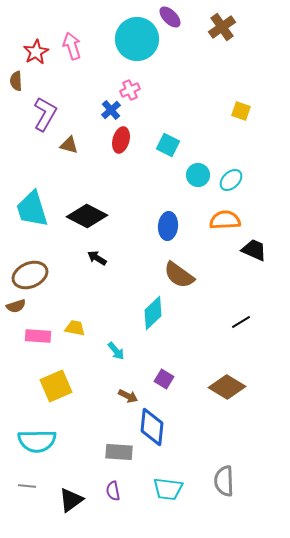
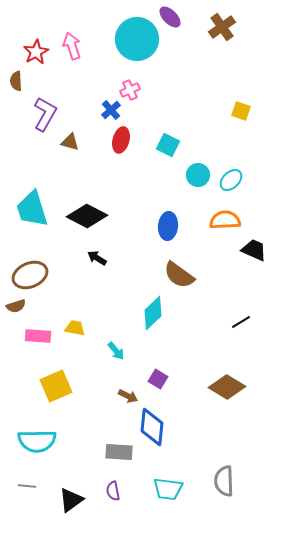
brown triangle at (69, 145): moved 1 px right, 3 px up
purple square at (164, 379): moved 6 px left
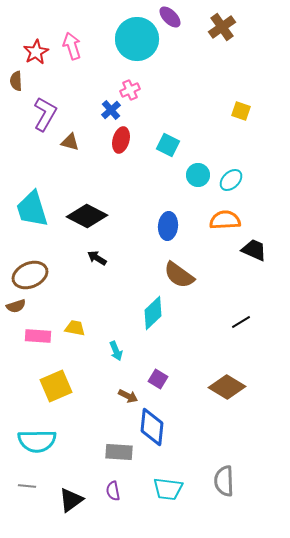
cyan arrow at (116, 351): rotated 18 degrees clockwise
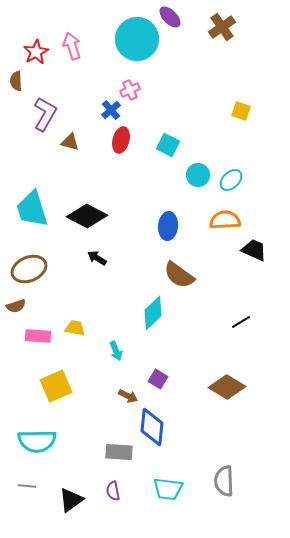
brown ellipse at (30, 275): moved 1 px left, 6 px up
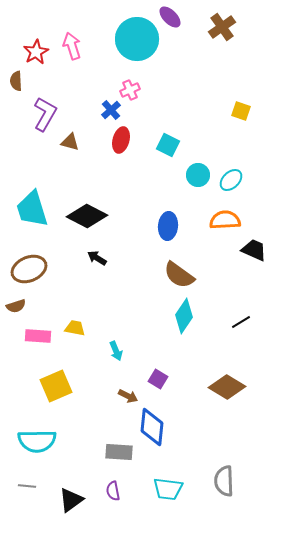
cyan diamond at (153, 313): moved 31 px right, 3 px down; rotated 12 degrees counterclockwise
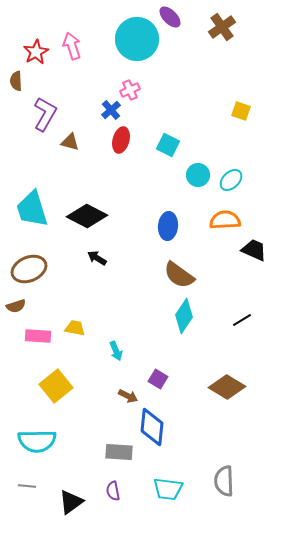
black line at (241, 322): moved 1 px right, 2 px up
yellow square at (56, 386): rotated 16 degrees counterclockwise
black triangle at (71, 500): moved 2 px down
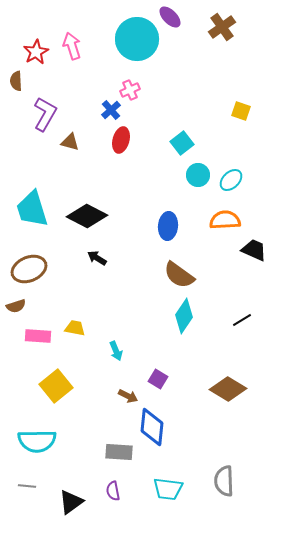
cyan square at (168, 145): moved 14 px right, 2 px up; rotated 25 degrees clockwise
brown diamond at (227, 387): moved 1 px right, 2 px down
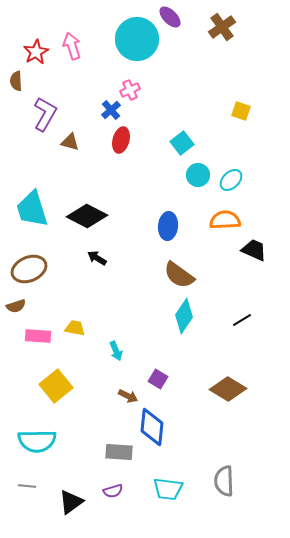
purple semicircle at (113, 491): rotated 96 degrees counterclockwise
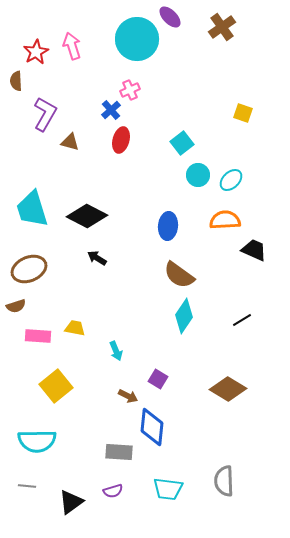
yellow square at (241, 111): moved 2 px right, 2 px down
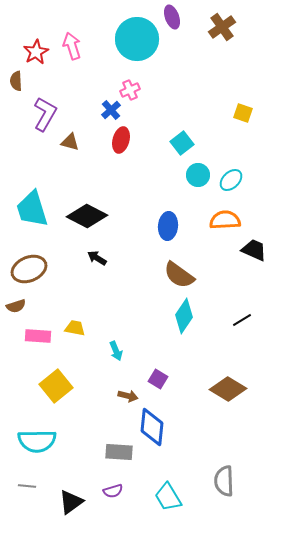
purple ellipse at (170, 17): moved 2 px right; rotated 25 degrees clockwise
brown arrow at (128, 396): rotated 12 degrees counterclockwise
cyan trapezoid at (168, 489): moved 8 px down; rotated 52 degrees clockwise
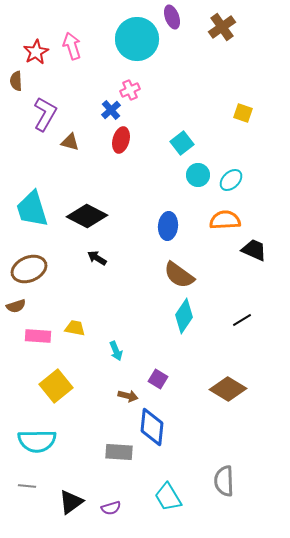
purple semicircle at (113, 491): moved 2 px left, 17 px down
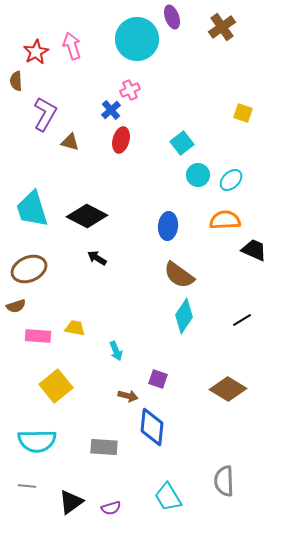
purple square at (158, 379): rotated 12 degrees counterclockwise
gray rectangle at (119, 452): moved 15 px left, 5 px up
